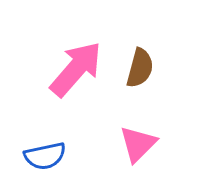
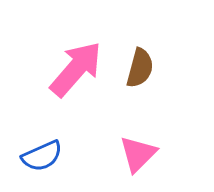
pink triangle: moved 10 px down
blue semicircle: moved 3 px left; rotated 12 degrees counterclockwise
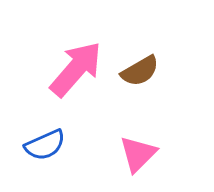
brown semicircle: moved 3 px down; rotated 45 degrees clockwise
blue semicircle: moved 3 px right, 11 px up
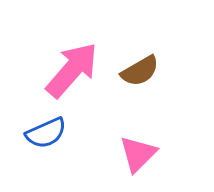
pink arrow: moved 4 px left, 1 px down
blue semicircle: moved 1 px right, 12 px up
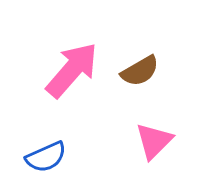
blue semicircle: moved 24 px down
pink triangle: moved 16 px right, 13 px up
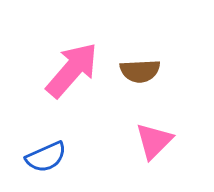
brown semicircle: rotated 27 degrees clockwise
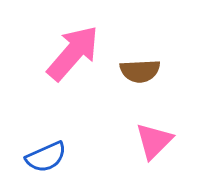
pink arrow: moved 1 px right, 17 px up
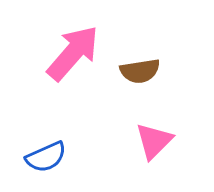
brown semicircle: rotated 6 degrees counterclockwise
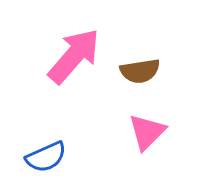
pink arrow: moved 1 px right, 3 px down
pink triangle: moved 7 px left, 9 px up
